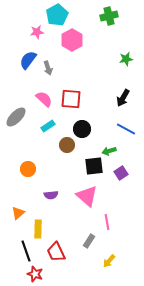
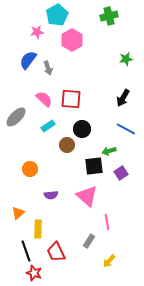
orange circle: moved 2 px right
red star: moved 1 px left, 1 px up
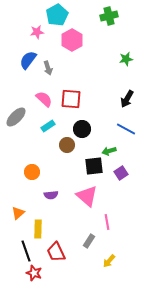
black arrow: moved 4 px right, 1 px down
orange circle: moved 2 px right, 3 px down
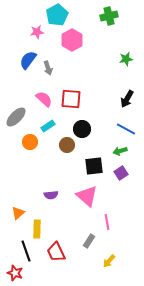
green arrow: moved 11 px right
orange circle: moved 2 px left, 30 px up
yellow rectangle: moved 1 px left
red star: moved 19 px left
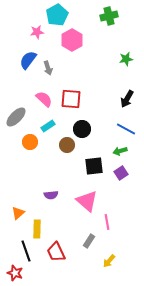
pink triangle: moved 5 px down
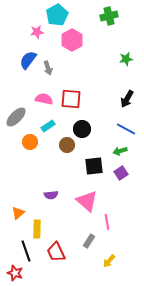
pink semicircle: rotated 30 degrees counterclockwise
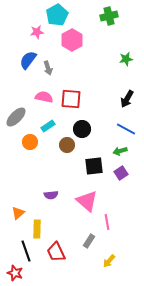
pink semicircle: moved 2 px up
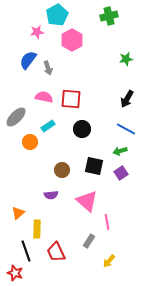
brown circle: moved 5 px left, 25 px down
black square: rotated 18 degrees clockwise
